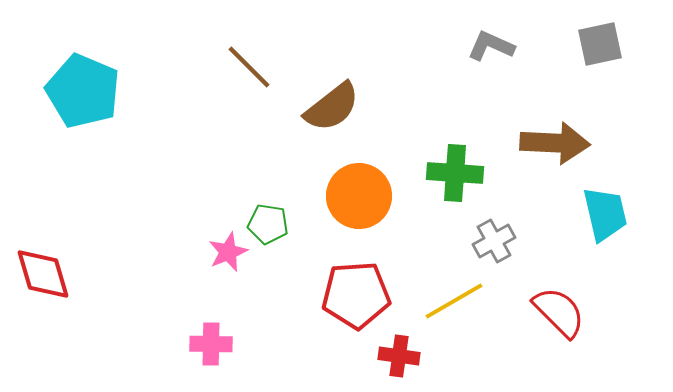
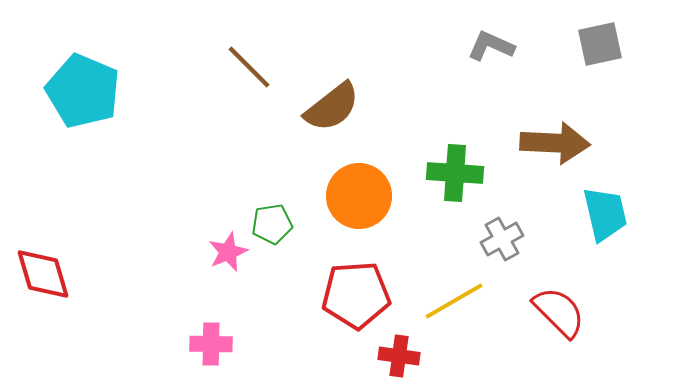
green pentagon: moved 4 px right; rotated 18 degrees counterclockwise
gray cross: moved 8 px right, 2 px up
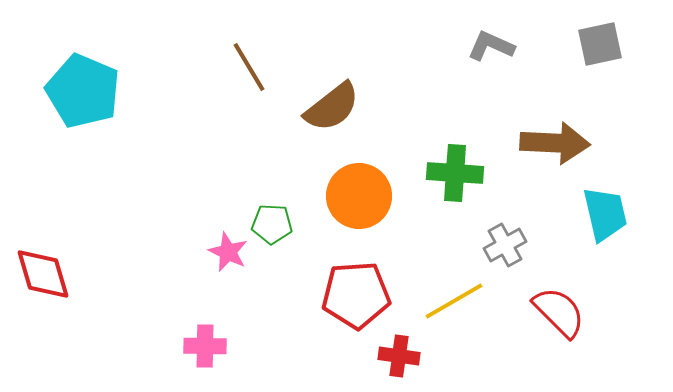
brown line: rotated 14 degrees clockwise
green pentagon: rotated 12 degrees clockwise
gray cross: moved 3 px right, 6 px down
pink star: rotated 24 degrees counterclockwise
pink cross: moved 6 px left, 2 px down
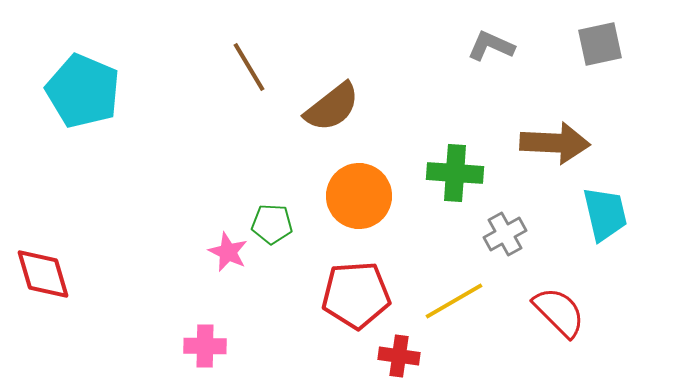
gray cross: moved 11 px up
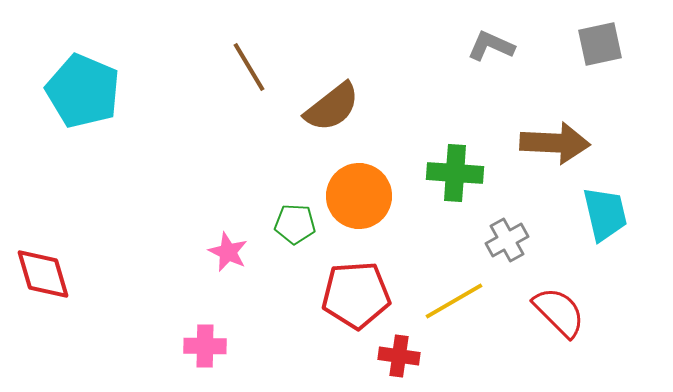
green pentagon: moved 23 px right
gray cross: moved 2 px right, 6 px down
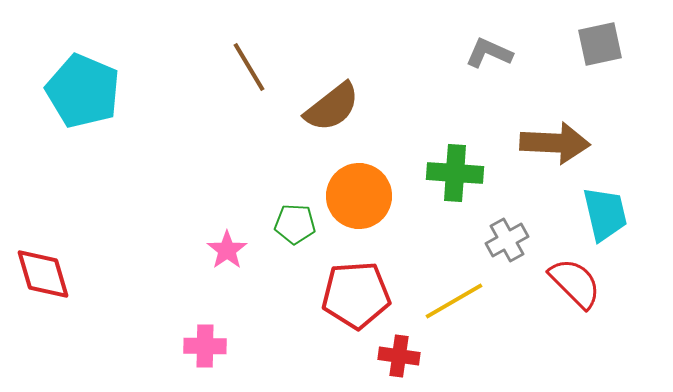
gray L-shape: moved 2 px left, 7 px down
pink star: moved 1 px left, 2 px up; rotated 12 degrees clockwise
red semicircle: moved 16 px right, 29 px up
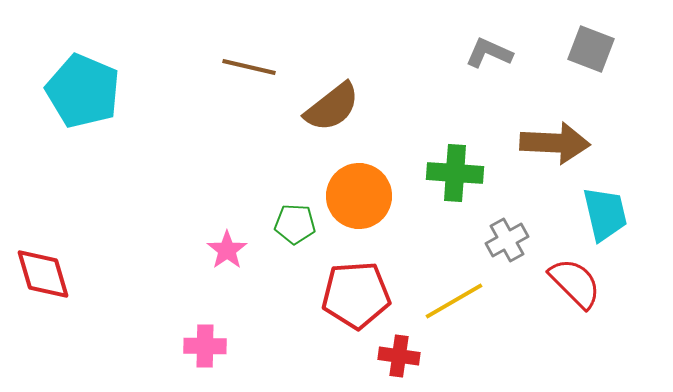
gray square: moved 9 px left, 5 px down; rotated 33 degrees clockwise
brown line: rotated 46 degrees counterclockwise
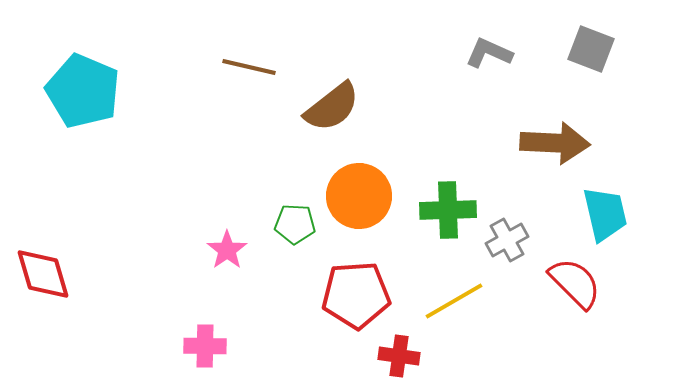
green cross: moved 7 px left, 37 px down; rotated 6 degrees counterclockwise
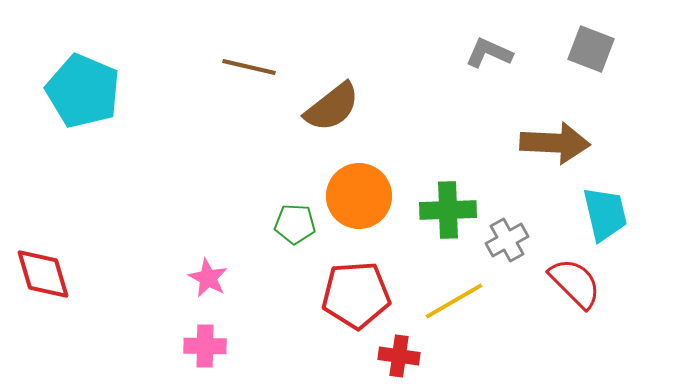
pink star: moved 19 px left, 28 px down; rotated 9 degrees counterclockwise
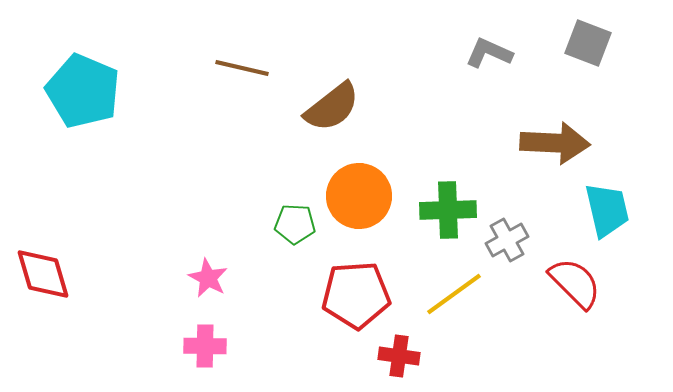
gray square: moved 3 px left, 6 px up
brown line: moved 7 px left, 1 px down
cyan trapezoid: moved 2 px right, 4 px up
yellow line: moved 7 px up; rotated 6 degrees counterclockwise
